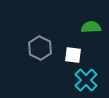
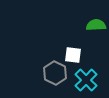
green semicircle: moved 5 px right, 2 px up
gray hexagon: moved 15 px right, 25 px down
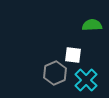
green semicircle: moved 4 px left
gray hexagon: rotated 10 degrees clockwise
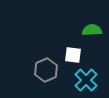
green semicircle: moved 5 px down
gray hexagon: moved 9 px left, 3 px up
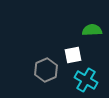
white square: rotated 18 degrees counterclockwise
cyan cross: rotated 15 degrees counterclockwise
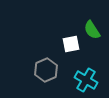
green semicircle: rotated 120 degrees counterclockwise
white square: moved 2 px left, 11 px up
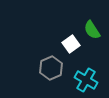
white square: rotated 24 degrees counterclockwise
gray hexagon: moved 5 px right, 2 px up
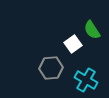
white square: moved 2 px right
gray hexagon: rotated 20 degrees clockwise
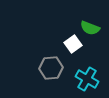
green semicircle: moved 2 px left, 2 px up; rotated 36 degrees counterclockwise
cyan cross: moved 1 px right, 1 px up
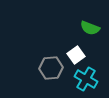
white square: moved 3 px right, 11 px down
cyan cross: moved 1 px left
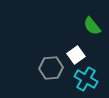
green semicircle: moved 2 px right, 2 px up; rotated 30 degrees clockwise
